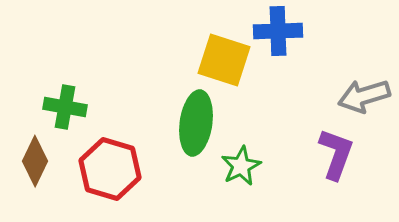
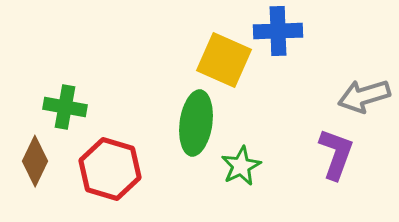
yellow square: rotated 6 degrees clockwise
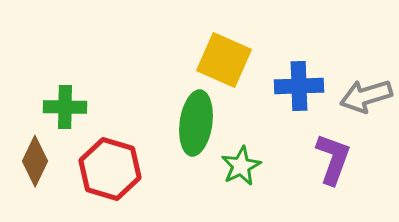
blue cross: moved 21 px right, 55 px down
gray arrow: moved 2 px right
green cross: rotated 9 degrees counterclockwise
purple L-shape: moved 3 px left, 5 px down
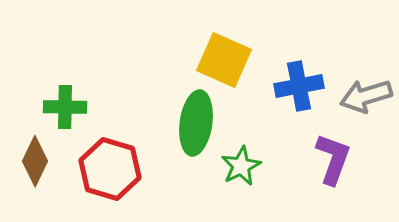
blue cross: rotated 9 degrees counterclockwise
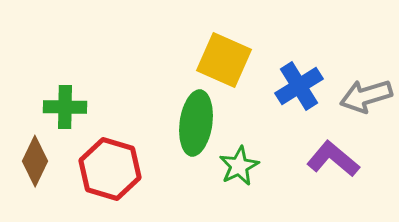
blue cross: rotated 21 degrees counterclockwise
purple L-shape: rotated 70 degrees counterclockwise
green star: moved 2 px left
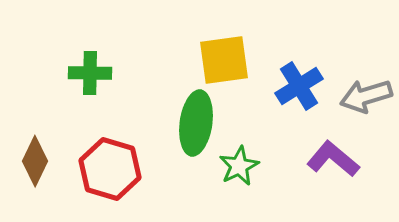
yellow square: rotated 32 degrees counterclockwise
green cross: moved 25 px right, 34 px up
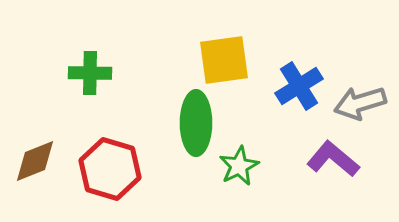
gray arrow: moved 6 px left, 7 px down
green ellipse: rotated 8 degrees counterclockwise
brown diamond: rotated 42 degrees clockwise
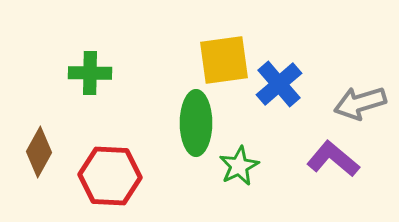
blue cross: moved 20 px left, 2 px up; rotated 9 degrees counterclockwise
brown diamond: moved 4 px right, 9 px up; rotated 39 degrees counterclockwise
red hexagon: moved 7 px down; rotated 14 degrees counterclockwise
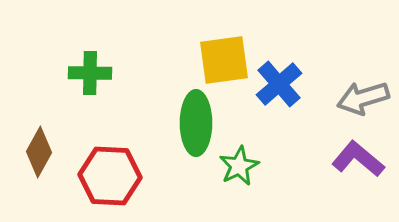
gray arrow: moved 3 px right, 5 px up
purple L-shape: moved 25 px right
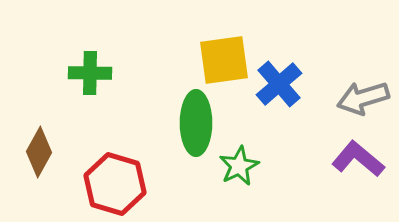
red hexagon: moved 5 px right, 8 px down; rotated 14 degrees clockwise
